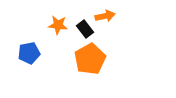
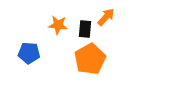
orange arrow: moved 1 px right, 1 px down; rotated 36 degrees counterclockwise
black rectangle: rotated 42 degrees clockwise
blue pentagon: rotated 15 degrees clockwise
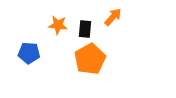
orange arrow: moved 7 px right
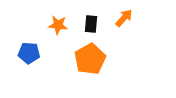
orange arrow: moved 11 px right, 1 px down
black rectangle: moved 6 px right, 5 px up
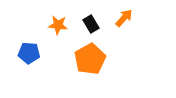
black rectangle: rotated 36 degrees counterclockwise
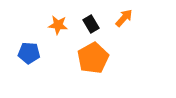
orange pentagon: moved 3 px right, 1 px up
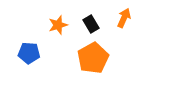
orange arrow: rotated 18 degrees counterclockwise
orange star: rotated 24 degrees counterclockwise
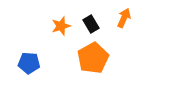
orange star: moved 3 px right, 1 px down
blue pentagon: moved 10 px down
